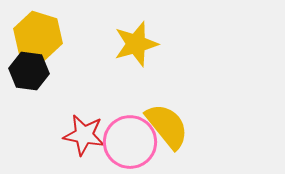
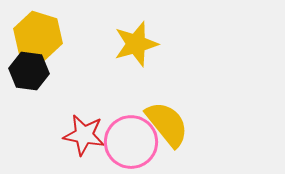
yellow semicircle: moved 2 px up
pink circle: moved 1 px right
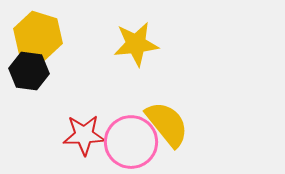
yellow star: rotated 9 degrees clockwise
red star: rotated 12 degrees counterclockwise
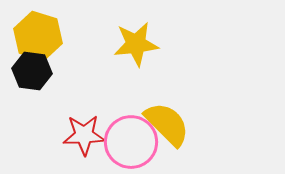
black hexagon: moved 3 px right
yellow semicircle: rotated 6 degrees counterclockwise
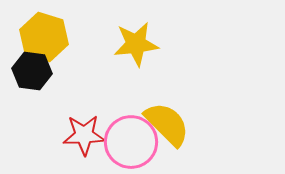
yellow hexagon: moved 6 px right, 1 px down
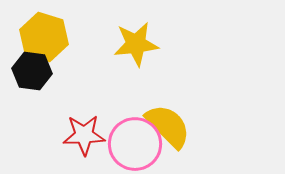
yellow semicircle: moved 1 px right, 2 px down
pink circle: moved 4 px right, 2 px down
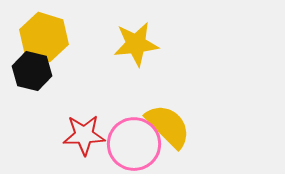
black hexagon: rotated 6 degrees clockwise
pink circle: moved 1 px left
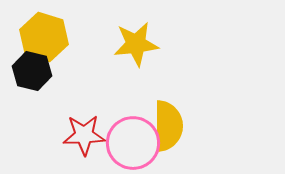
yellow semicircle: rotated 45 degrees clockwise
pink circle: moved 1 px left, 1 px up
